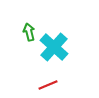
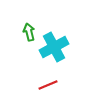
cyan cross: rotated 20 degrees clockwise
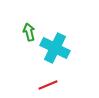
cyan cross: moved 1 px right, 1 px down; rotated 36 degrees counterclockwise
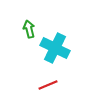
green arrow: moved 3 px up
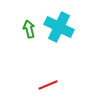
cyan cross: moved 4 px right, 21 px up
